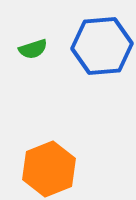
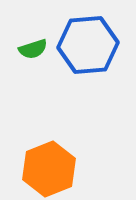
blue hexagon: moved 14 px left, 1 px up
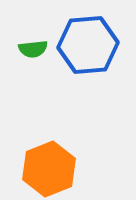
green semicircle: rotated 12 degrees clockwise
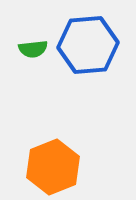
orange hexagon: moved 4 px right, 2 px up
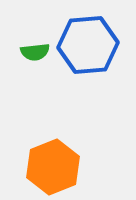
green semicircle: moved 2 px right, 3 px down
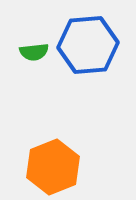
green semicircle: moved 1 px left
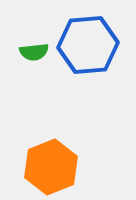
orange hexagon: moved 2 px left
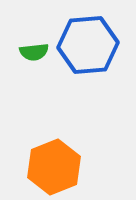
orange hexagon: moved 3 px right
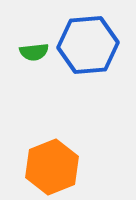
orange hexagon: moved 2 px left
